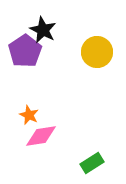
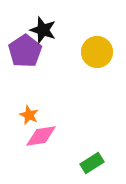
black star: rotated 8 degrees counterclockwise
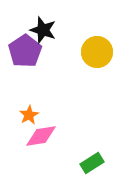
orange star: rotated 18 degrees clockwise
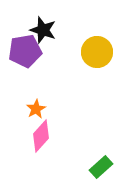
purple pentagon: rotated 24 degrees clockwise
orange star: moved 7 px right, 6 px up
pink diamond: rotated 40 degrees counterclockwise
green rectangle: moved 9 px right, 4 px down; rotated 10 degrees counterclockwise
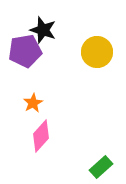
orange star: moved 3 px left, 6 px up
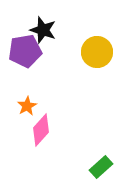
orange star: moved 6 px left, 3 px down
pink diamond: moved 6 px up
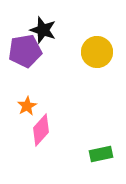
green rectangle: moved 13 px up; rotated 30 degrees clockwise
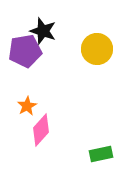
black star: moved 1 px down
yellow circle: moved 3 px up
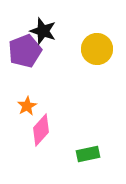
purple pentagon: rotated 12 degrees counterclockwise
green rectangle: moved 13 px left
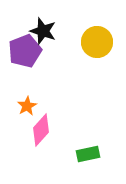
yellow circle: moved 7 px up
